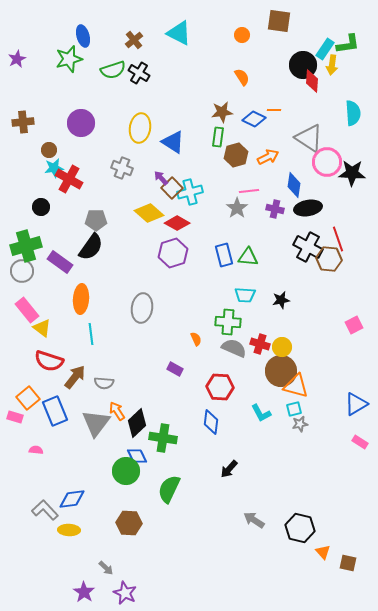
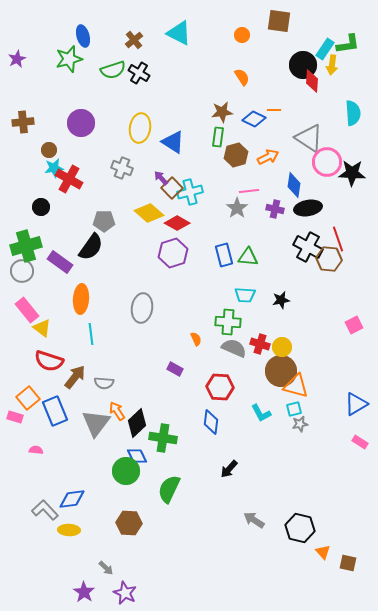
gray pentagon at (96, 220): moved 8 px right, 1 px down
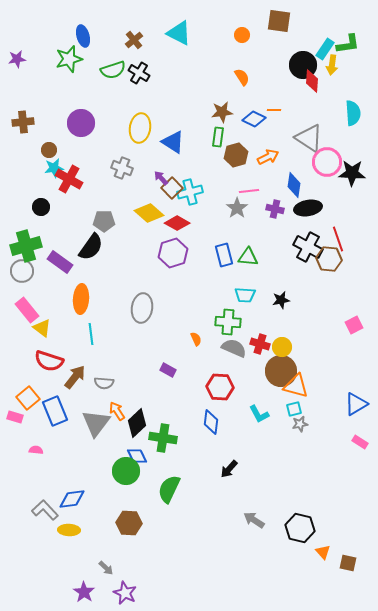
purple star at (17, 59): rotated 18 degrees clockwise
purple rectangle at (175, 369): moved 7 px left, 1 px down
cyan L-shape at (261, 413): moved 2 px left, 1 px down
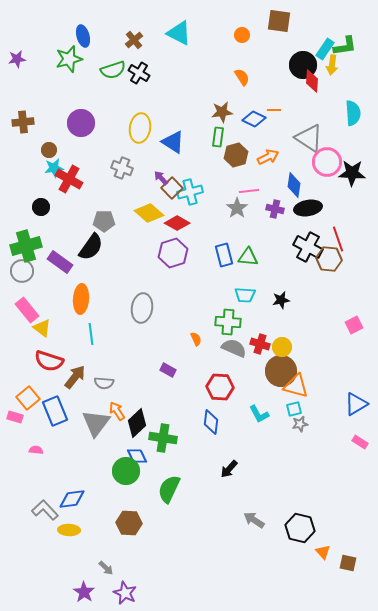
green L-shape at (348, 44): moved 3 px left, 2 px down
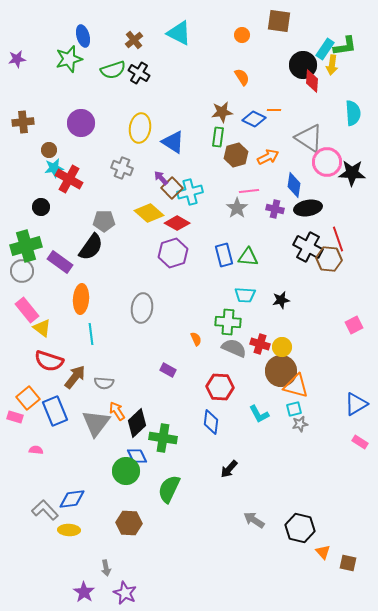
gray arrow at (106, 568): rotated 35 degrees clockwise
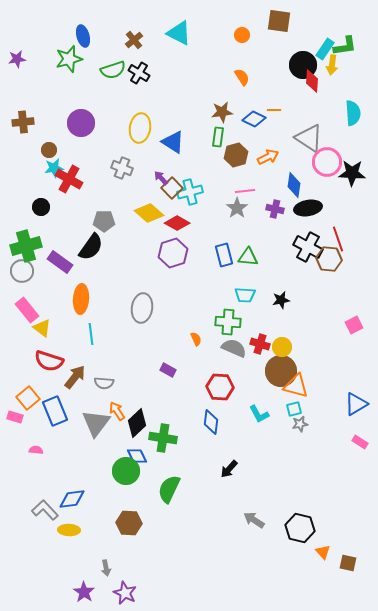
pink line at (249, 191): moved 4 px left
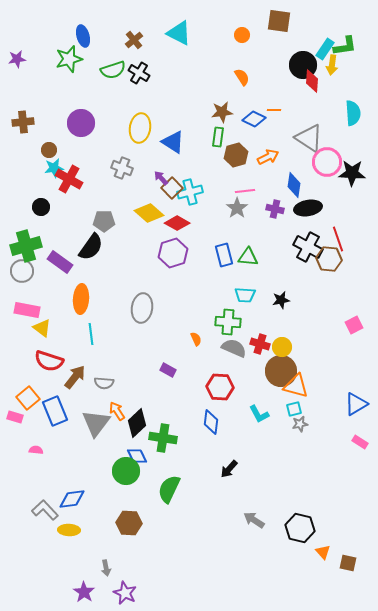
pink rectangle at (27, 310): rotated 40 degrees counterclockwise
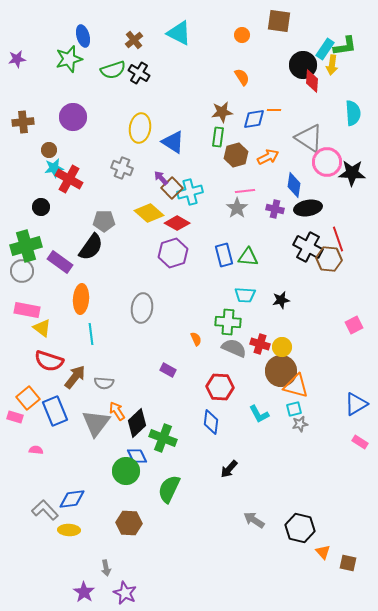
blue diamond at (254, 119): rotated 35 degrees counterclockwise
purple circle at (81, 123): moved 8 px left, 6 px up
green cross at (163, 438): rotated 12 degrees clockwise
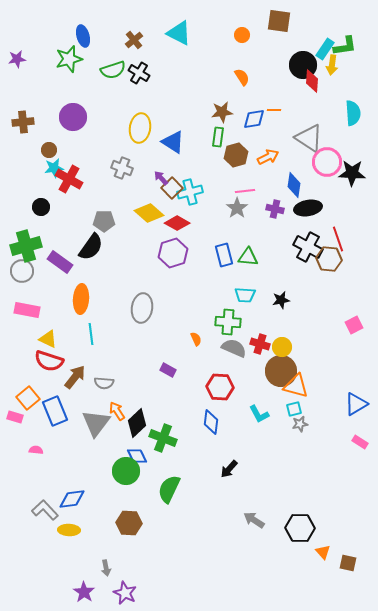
yellow triangle at (42, 328): moved 6 px right, 11 px down; rotated 12 degrees counterclockwise
black hexagon at (300, 528): rotated 12 degrees counterclockwise
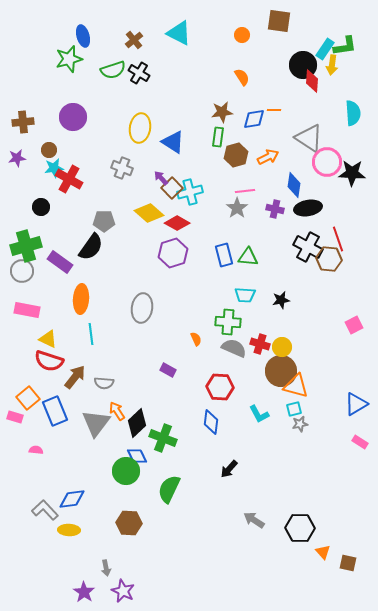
purple star at (17, 59): moved 99 px down
purple star at (125, 593): moved 2 px left, 2 px up
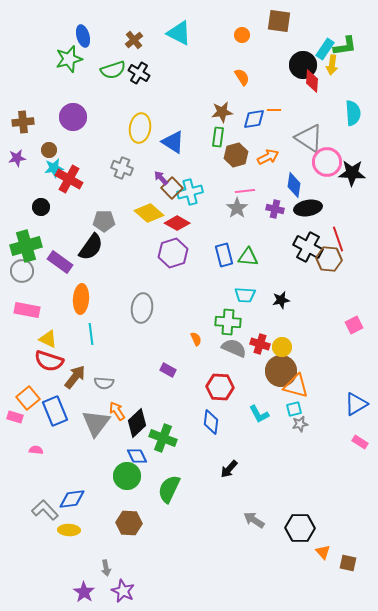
green circle at (126, 471): moved 1 px right, 5 px down
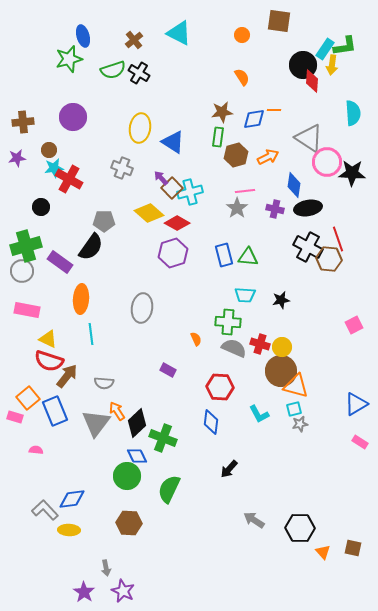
brown arrow at (75, 377): moved 8 px left, 1 px up
brown square at (348, 563): moved 5 px right, 15 px up
